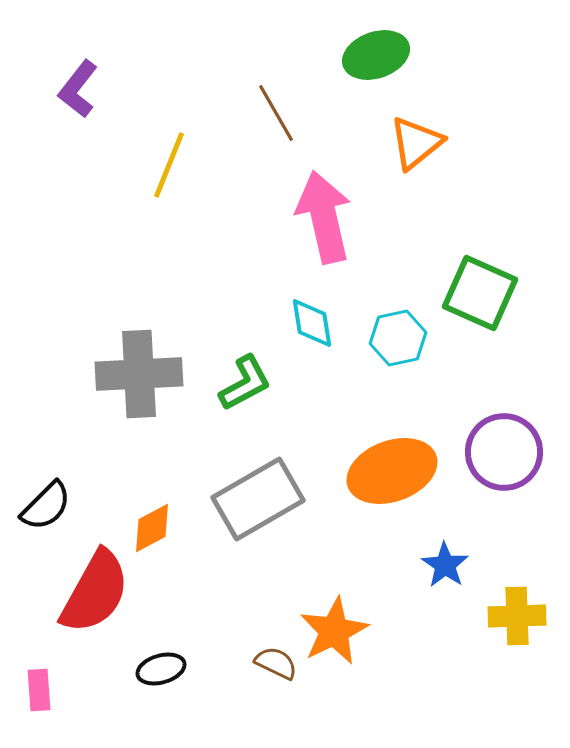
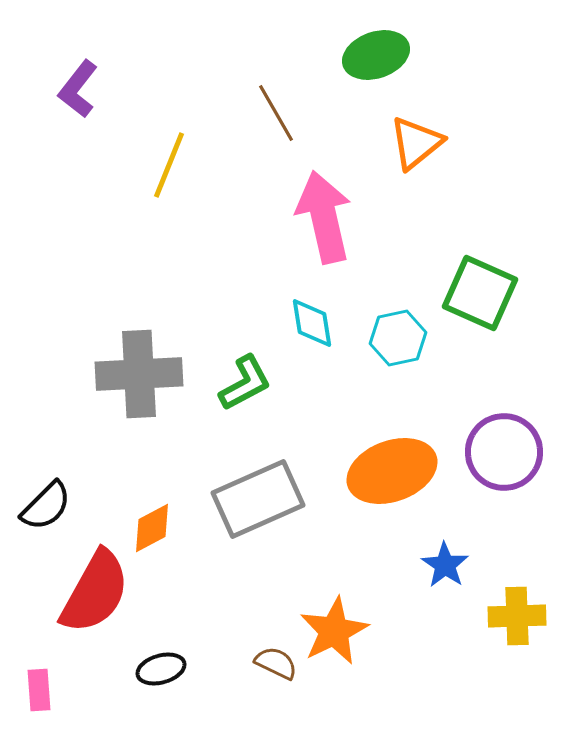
gray rectangle: rotated 6 degrees clockwise
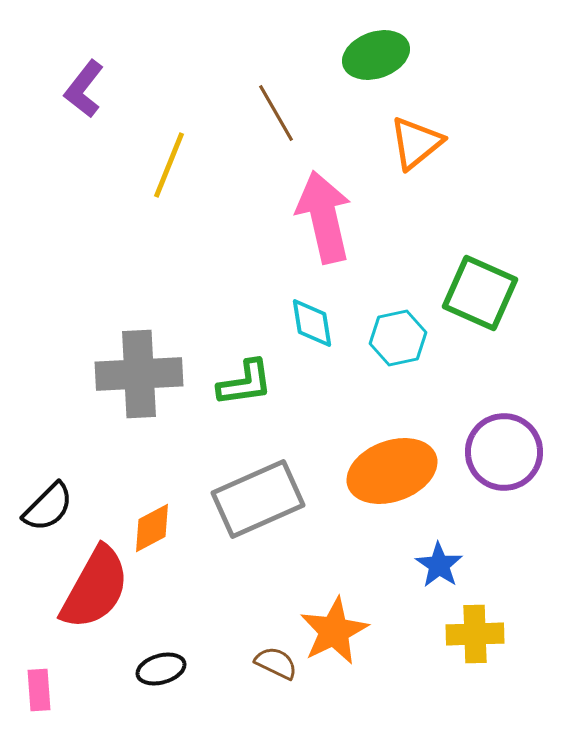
purple L-shape: moved 6 px right
green L-shape: rotated 20 degrees clockwise
black semicircle: moved 2 px right, 1 px down
blue star: moved 6 px left
red semicircle: moved 4 px up
yellow cross: moved 42 px left, 18 px down
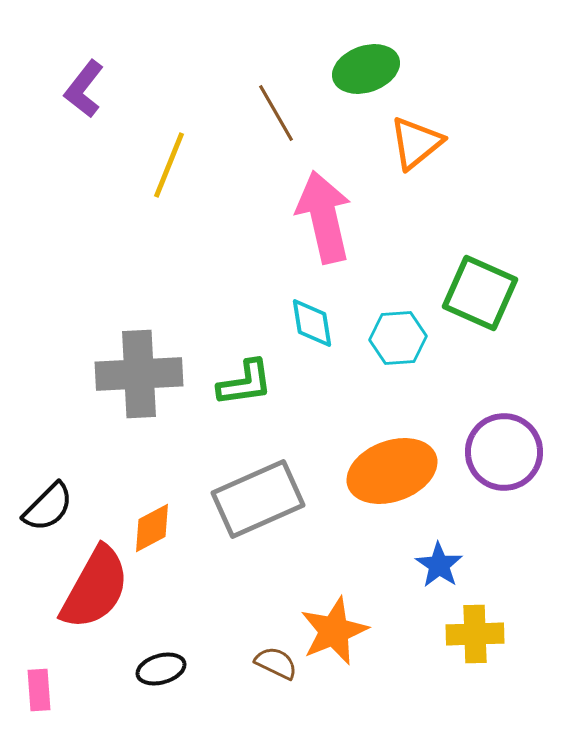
green ellipse: moved 10 px left, 14 px down
cyan hexagon: rotated 8 degrees clockwise
orange star: rotated 4 degrees clockwise
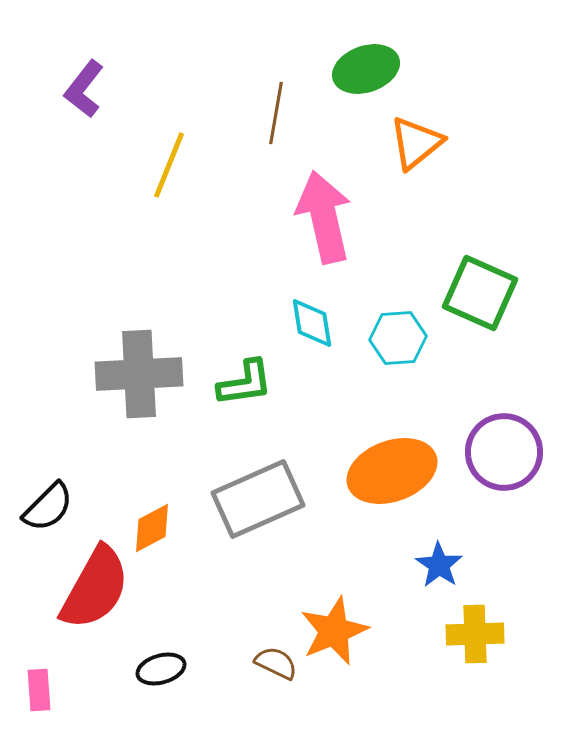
brown line: rotated 40 degrees clockwise
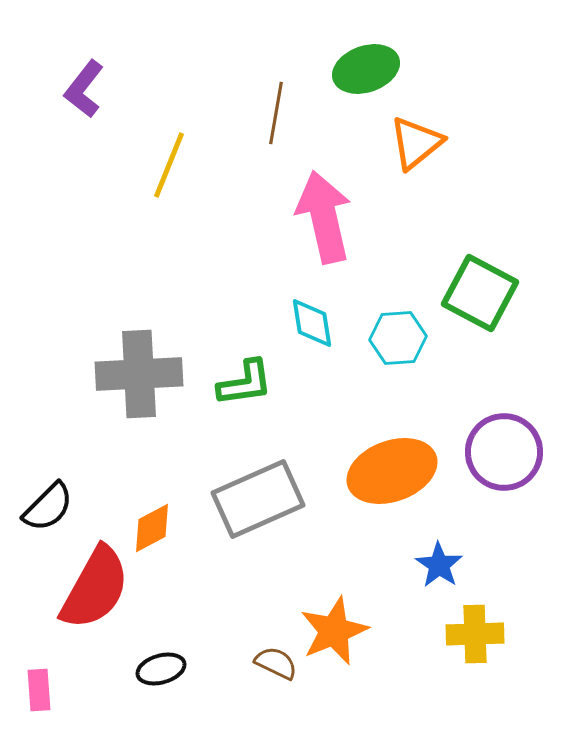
green square: rotated 4 degrees clockwise
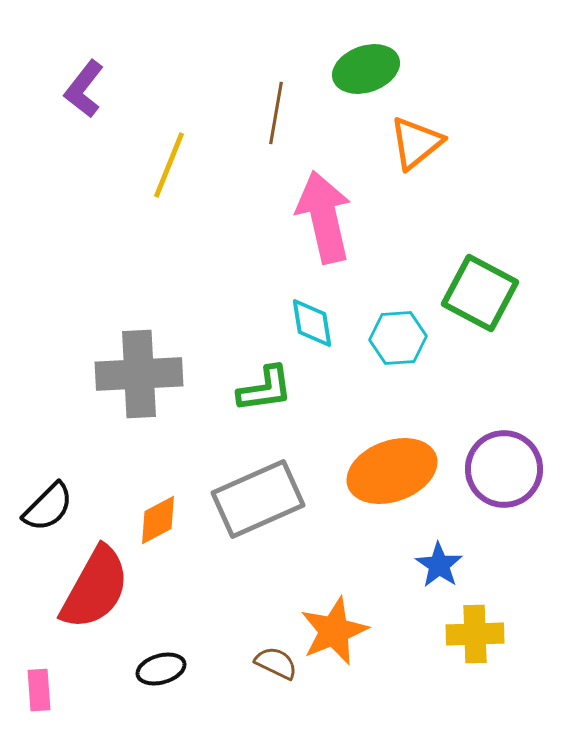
green L-shape: moved 20 px right, 6 px down
purple circle: moved 17 px down
orange diamond: moved 6 px right, 8 px up
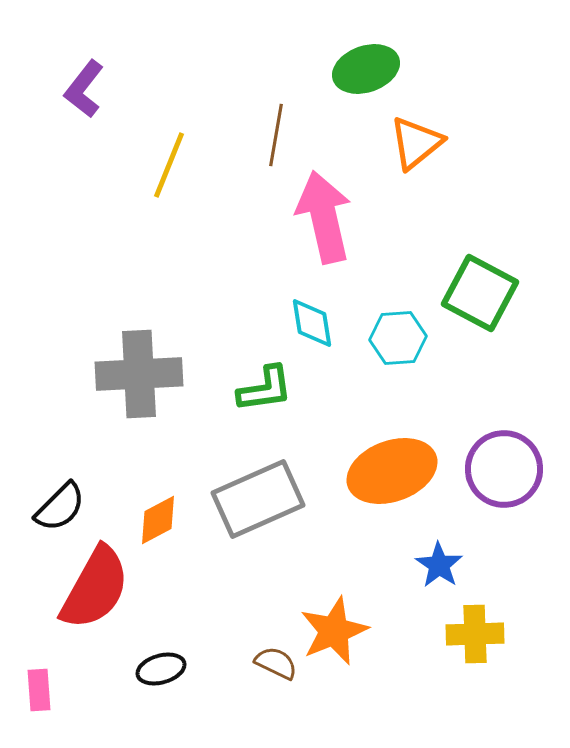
brown line: moved 22 px down
black semicircle: moved 12 px right
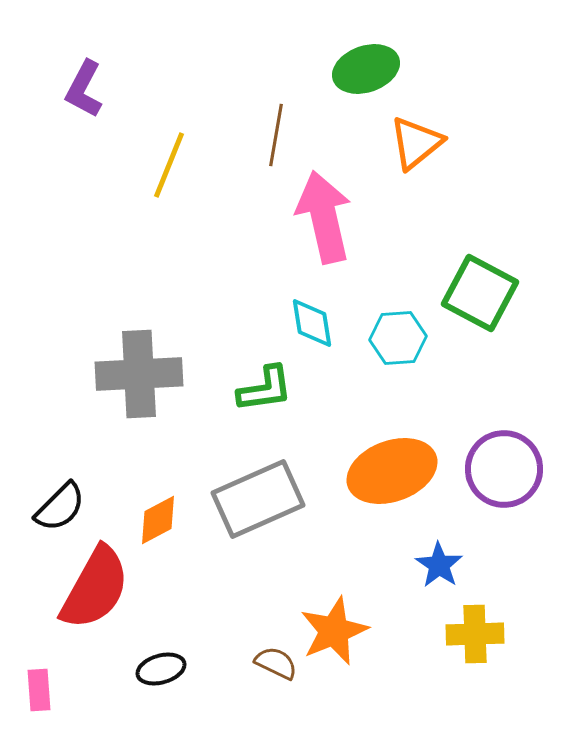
purple L-shape: rotated 10 degrees counterclockwise
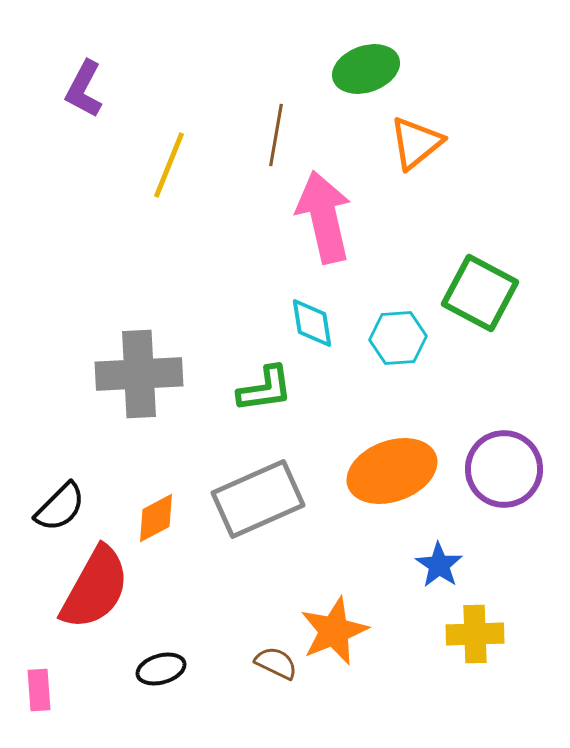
orange diamond: moved 2 px left, 2 px up
